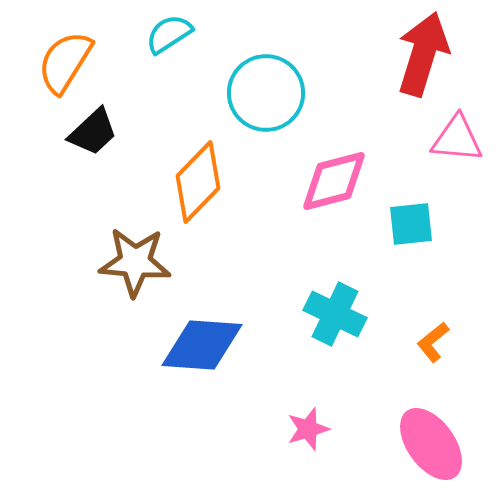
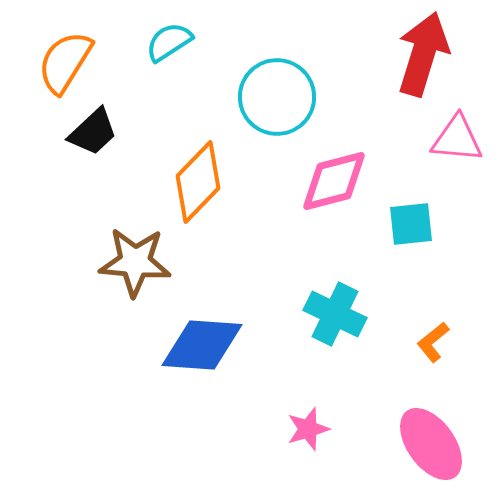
cyan semicircle: moved 8 px down
cyan circle: moved 11 px right, 4 px down
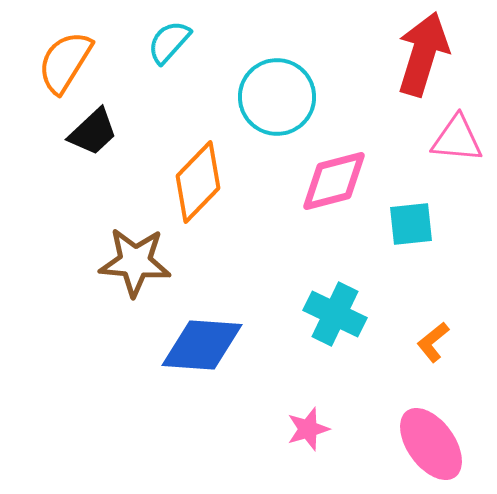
cyan semicircle: rotated 15 degrees counterclockwise
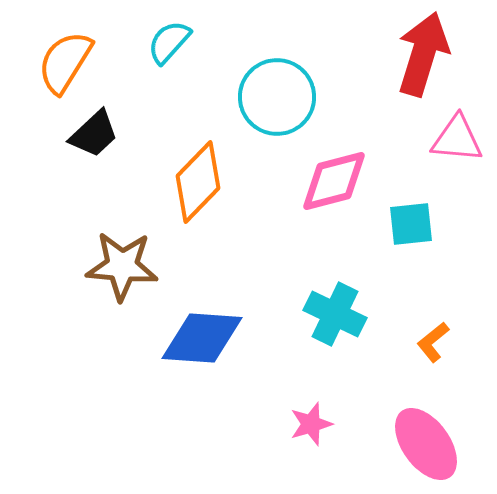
black trapezoid: moved 1 px right, 2 px down
brown star: moved 13 px left, 4 px down
blue diamond: moved 7 px up
pink star: moved 3 px right, 5 px up
pink ellipse: moved 5 px left
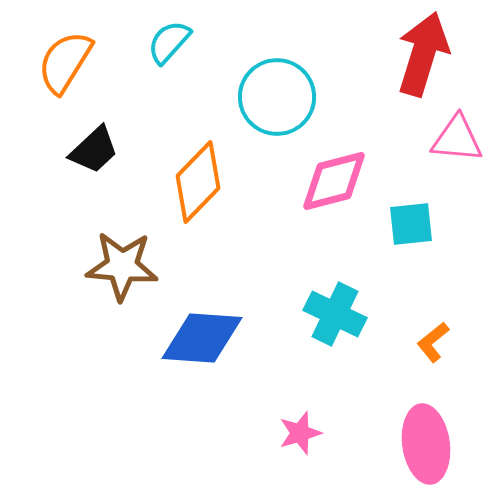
black trapezoid: moved 16 px down
pink star: moved 11 px left, 9 px down
pink ellipse: rotated 28 degrees clockwise
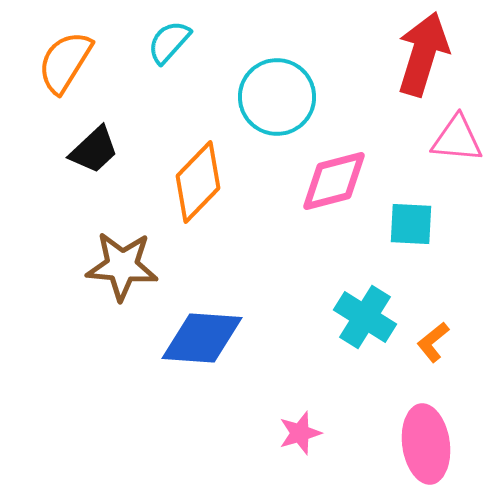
cyan square: rotated 9 degrees clockwise
cyan cross: moved 30 px right, 3 px down; rotated 6 degrees clockwise
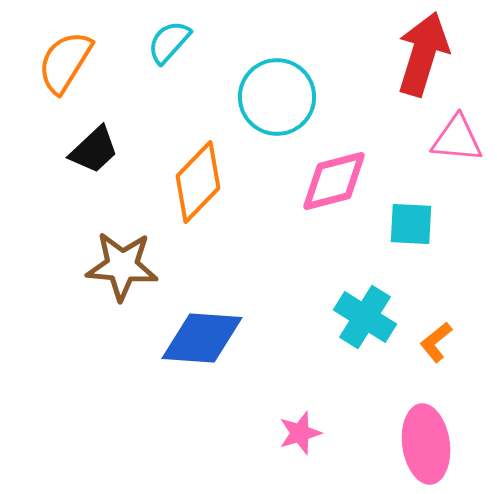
orange L-shape: moved 3 px right
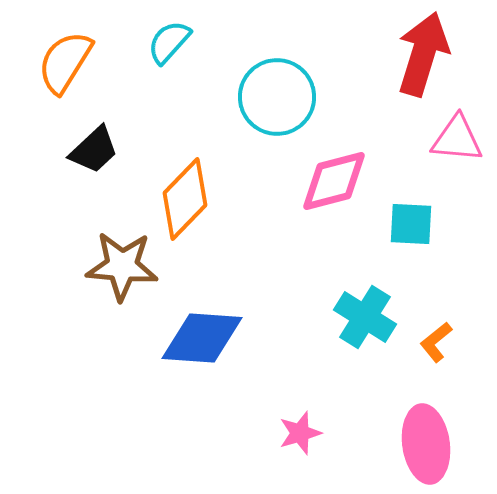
orange diamond: moved 13 px left, 17 px down
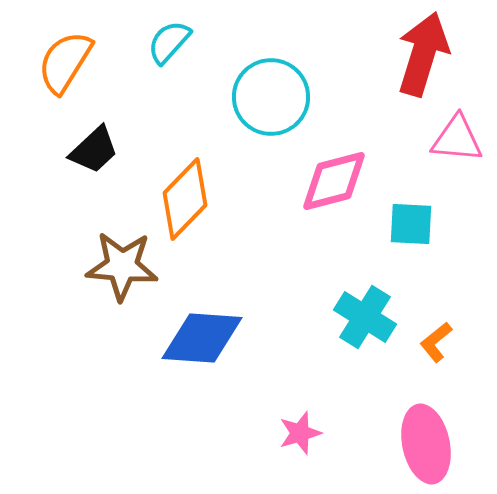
cyan circle: moved 6 px left
pink ellipse: rotated 4 degrees counterclockwise
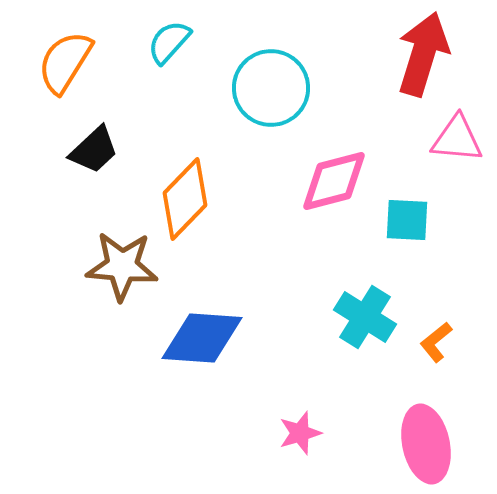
cyan circle: moved 9 px up
cyan square: moved 4 px left, 4 px up
